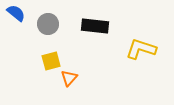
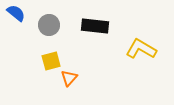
gray circle: moved 1 px right, 1 px down
yellow L-shape: rotated 12 degrees clockwise
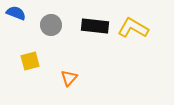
blue semicircle: rotated 18 degrees counterclockwise
gray circle: moved 2 px right
yellow L-shape: moved 8 px left, 21 px up
yellow square: moved 21 px left
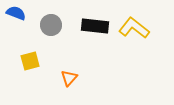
yellow L-shape: moved 1 px right; rotated 8 degrees clockwise
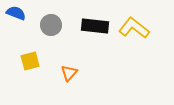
orange triangle: moved 5 px up
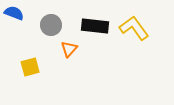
blue semicircle: moved 2 px left
yellow L-shape: rotated 16 degrees clockwise
yellow square: moved 6 px down
orange triangle: moved 24 px up
